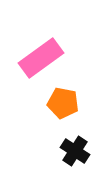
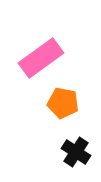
black cross: moved 1 px right, 1 px down
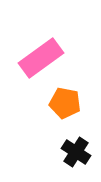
orange pentagon: moved 2 px right
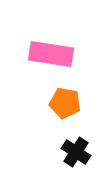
pink rectangle: moved 10 px right, 4 px up; rotated 45 degrees clockwise
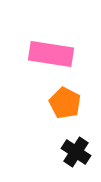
orange pentagon: rotated 16 degrees clockwise
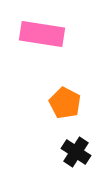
pink rectangle: moved 9 px left, 20 px up
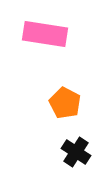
pink rectangle: moved 3 px right
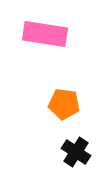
orange pentagon: moved 1 px left, 1 px down; rotated 20 degrees counterclockwise
